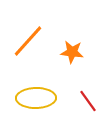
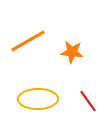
orange line: rotated 18 degrees clockwise
yellow ellipse: moved 2 px right, 1 px down
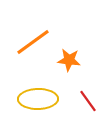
orange line: moved 5 px right, 1 px down; rotated 6 degrees counterclockwise
orange star: moved 3 px left, 8 px down
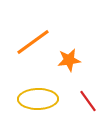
orange star: rotated 15 degrees counterclockwise
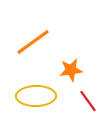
orange star: moved 2 px right, 10 px down
yellow ellipse: moved 2 px left, 3 px up
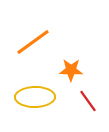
orange star: rotated 10 degrees clockwise
yellow ellipse: moved 1 px left, 1 px down
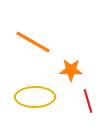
orange line: rotated 66 degrees clockwise
red line: rotated 20 degrees clockwise
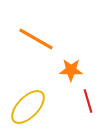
orange line: moved 3 px right, 3 px up
yellow ellipse: moved 7 px left, 10 px down; rotated 45 degrees counterclockwise
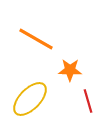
orange star: moved 1 px left
yellow ellipse: moved 2 px right, 8 px up
